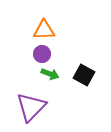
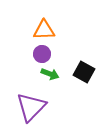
black square: moved 3 px up
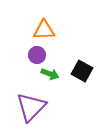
purple circle: moved 5 px left, 1 px down
black square: moved 2 px left, 1 px up
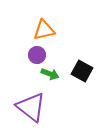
orange triangle: rotated 10 degrees counterclockwise
purple triangle: rotated 36 degrees counterclockwise
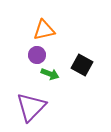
black square: moved 6 px up
purple triangle: rotated 36 degrees clockwise
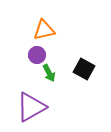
black square: moved 2 px right, 4 px down
green arrow: moved 1 px left, 1 px up; rotated 42 degrees clockwise
purple triangle: rotated 16 degrees clockwise
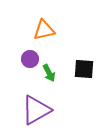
purple circle: moved 7 px left, 4 px down
black square: rotated 25 degrees counterclockwise
purple triangle: moved 5 px right, 3 px down
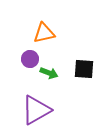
orange triangle: moved 3 px down
green arrow: rotated 42 degrees counterclockwise
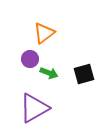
orange triangle: rotated 25 degrees counterclockwise
black square: moved 5 px down; rotated 20 degrees counterclockwise
purple triangle: moved 2 px left, 2 px up
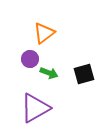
purple triangle: moved 1 px right
